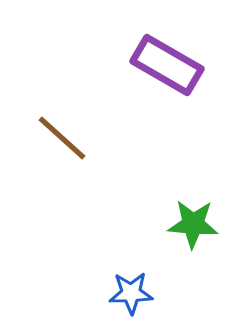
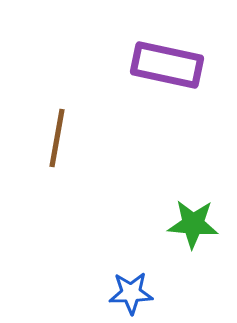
purple rectangle: rotated 18 degrees counterclockwise
brown line: moved 5 px left; rotated 58 degrees clockwise
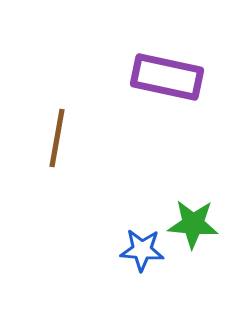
purple rectangle: moved 12 px down
blue star: moved 11 px right, 43 px up; rotated 6 degrees clockwise
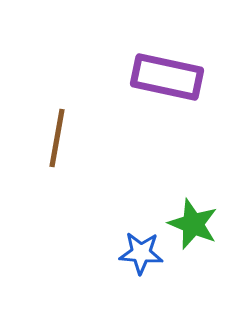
green star: rotated 18 degrees clockwise
blue star: moved 1 px left, 3 px down
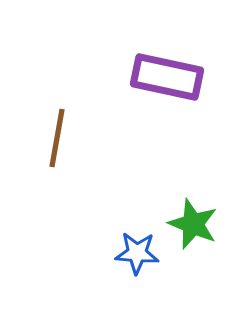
blue star: moved 4 px left
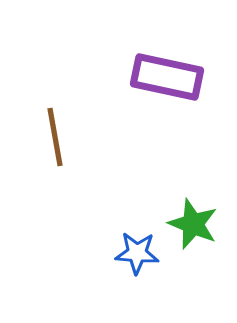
brown line: moved 2 px left, 1 px up; rotated 20 degrees counterclockwise
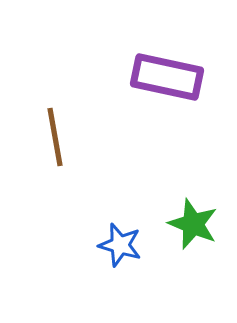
blue star: moved 17 px left, 8 px up; rotated 12 degrees clockwise
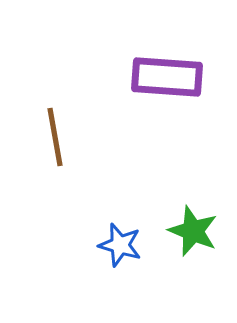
purple rectangle: rotated 8 degrees counterclockwise
green star: moved 7 px down
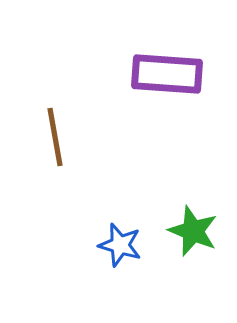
purple rectangle: moved 3 px up
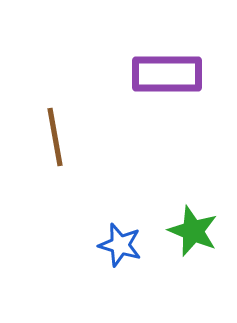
purple rectangle: rotated 4 degrees counterclockwise
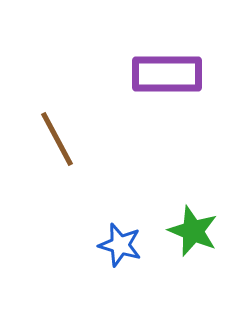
brown line: moved 2 px right, 2 px down; rotated 18 degrees counterclockwise
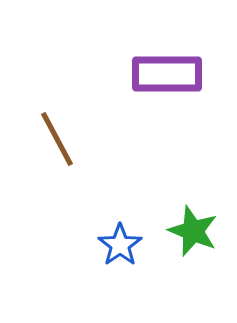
blue star: rotated 21 degrees clockwise
